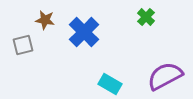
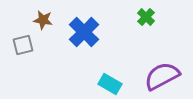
brown star: moved 2 px left
purple semicircle: moved 3 px left
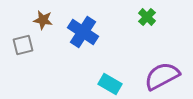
green cross: moved 1 px right
blue cross: moved 1 px left; rotated 12 degrees counterclockwise
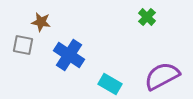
brown star: moved 2 px left, 2 px down
blue cross: moved 14 px left, 23 px down
gray square: rotated 25 degrees clockwise
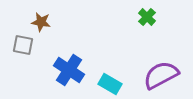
blue cross: moved 15 px down
purple semicircle: moved 1 px left, 1 px up
